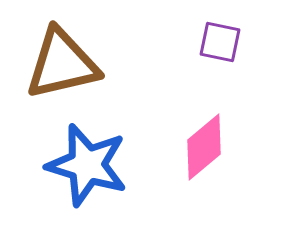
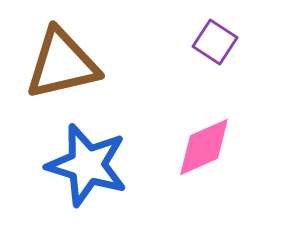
purple square: moved 5 px left; rotated 21 degrees clockwise
pink diamond: rotated 16 degrees clockwise
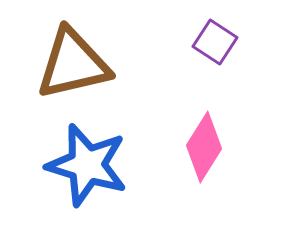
brown triangle: moved 11 px right
pink diamond: rotated 34 degrees counterclockwise
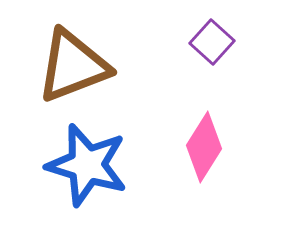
purple square: moved 3 px left; rotated 9 degrees clockwise
brown triangle: moved 2 px down; rotated 8 degrees counterclockwise
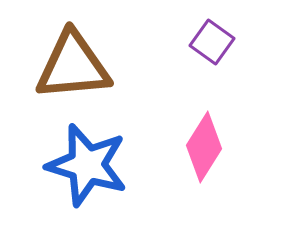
purple square: rotated 6 degrees counterclockwise
brown triangle: rotated 16 degrees clockwise
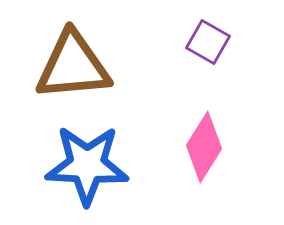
purple square: moved 4 px left; rotated 6 degrees counterclockwise
blue star: rotated 14 degrees counterclockwise
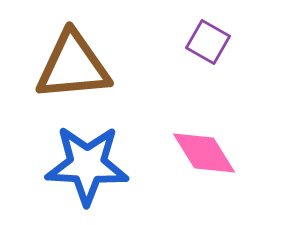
pink diamond: moved 6 px down; rotated 64 degrees counterclockwise
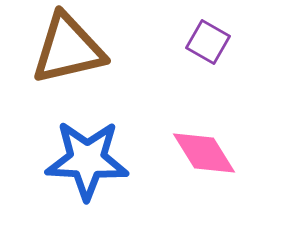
brown triangle: moved 5 px left, 17 px up; rotated 8 degrees counterclockwise
blue star: moved 5 px up
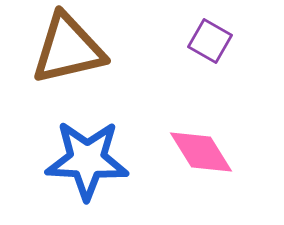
purple square: moved 2 px right, 1 px up
pink diamond: moved 3 px left, 1 px up
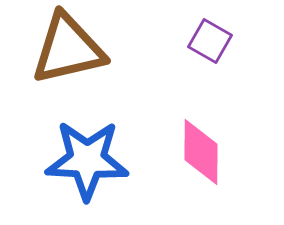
pink diamond: rotated 32 degrees clockwise
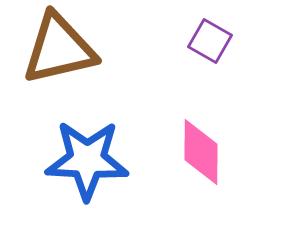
brown triangle: moved 9 px left
